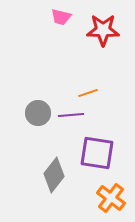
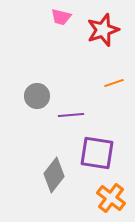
red star: rotated 20 degrees counterclockwise
orange line: moved 26 px right, 10 px up
gray circle: moved 1 px left, 17 px up
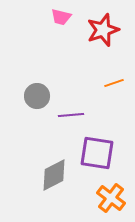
gray diamond: rotated 24 degrees clockwise
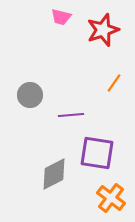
orange line: rotated 36 degrees counterclockwise
gray circle: moved 7 px left, 1 px up
gray diamond: moved 1 px up
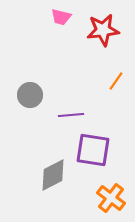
red star: rotated 12 degrees clockwise
orange line: moved 2 px right, 2 px up
purple square: moved 4 px left, 3 px up
gray diamond: moved 1 px left, 1 px down
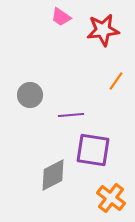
pink trapezoid: rotated 20 degrees clockwise
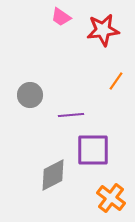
purple square: rotated 9 degrees counterclockwise
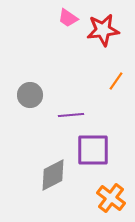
pink trapezoid: moved 7 px right, 1 px down
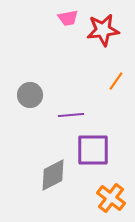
pink trapezoid: rotated 45 degrees counterclockwise
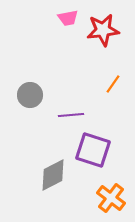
orange line: moved 3 px left, 3 px down
purple square: rotated 18 degrees clockwise
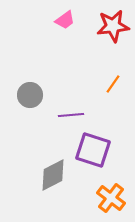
pink trapezoid: moved 3 px left, 2 px down; rotated 25 degrees counterclockwise
red star: moved 10 px right, 4 px up
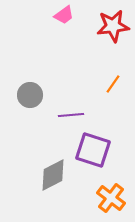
pink trapezoid: moved 1 px left, 5 px up
